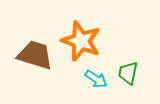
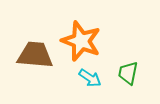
brown trapezoid: rotated 12 degrees counterclockwise
cyan arrow: moved 6 px left, 1 px up
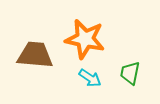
orange star: moved 4 px right, 2 px up; rotated 9 degrees counterclockwise
green trapezoid: moved 2 px right
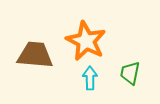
orange star: moved 1 px right, 2 px down; rotated 15 degrees clockwise
cyan arrow: rotated 125 degrees counterclockwise
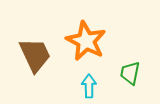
brown trapezoid: rotated 60 degrees clockwise
cyan arrow: moved 1 px left, 8 px down
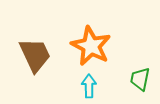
orange star: moved 5 px right, 5 px down
green trapezoid: moved 10 px right, 6 px down
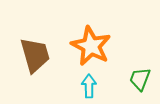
brown trapezoid: rotated 9 degrees clockwise
green trapezoid: rotated 10 degrees clockwise
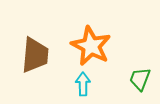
brown trapezoid: rotated 21 degrees clockwise
cyan arrow: moved 6 px left, 2 px up
